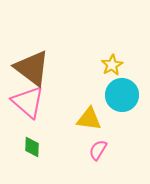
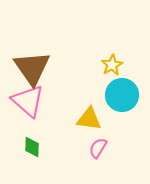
brown triangle: rotated 18 degrees clockwise
pink triangle: moved 1 px up
pink semicircle: moved 2 px up
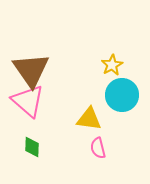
brown triangle: moved 1 px left, 2 px down
pink semicircle: rotated 45 degrees counterclockwise
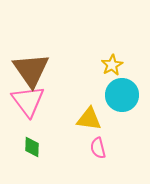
pink triangle: rotated 12 degrees clockwise
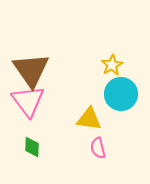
cyan circle: moved 1 px left, 1 px up
